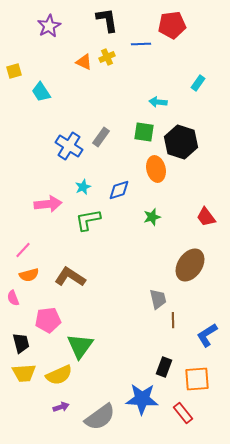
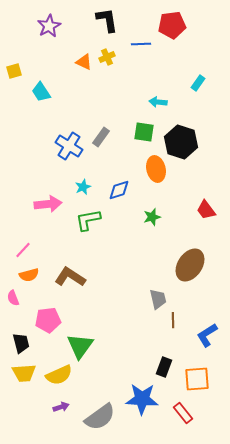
red trapezoid: moved 7 px up
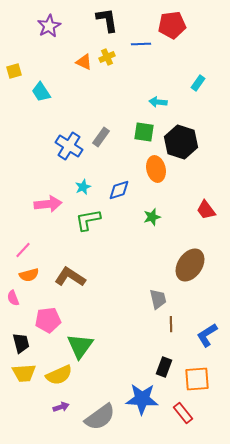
brown line: moved 2 px left, 4 px down
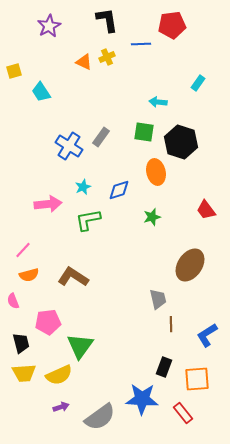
orange ellipse: moved 3 px down
brown L-shape: moved 3 px right
pink semicircle: moved 3 px down
pink pentagon: moved 2 px down
